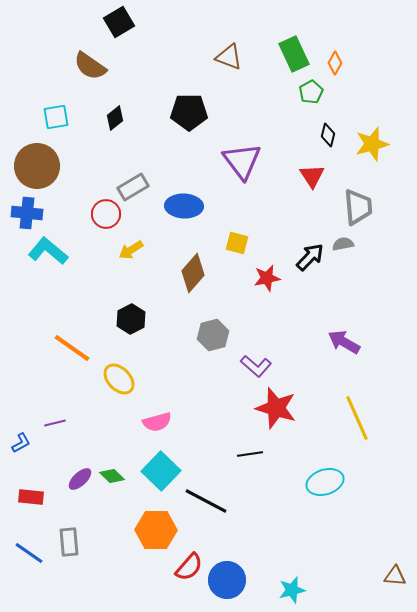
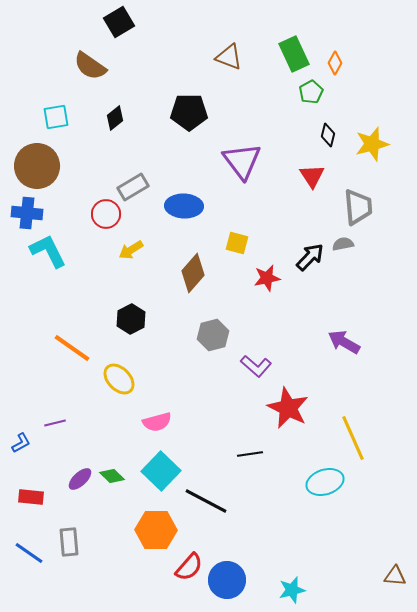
cyan L-shape at (48, 251): rotated 24 degrees clockwise
red star at (276, 408): moved 12 px right; rotated 9 degrees clockwise
yellow line at (357, 418): moved 4 px left, 20 px down
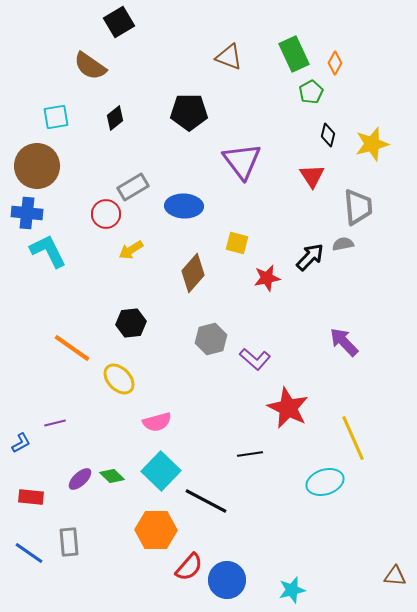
black hexagon at (131, 319): moved 4 px down; rotated 20 degrees clockwise
gray hexagon at (213, 335): moved 2 px left, 4 px down
purple arrow at (344, 342): rotated 16 degrees clockwise
purple L-shape at (256, 366): moved 1 px left, 7 px up
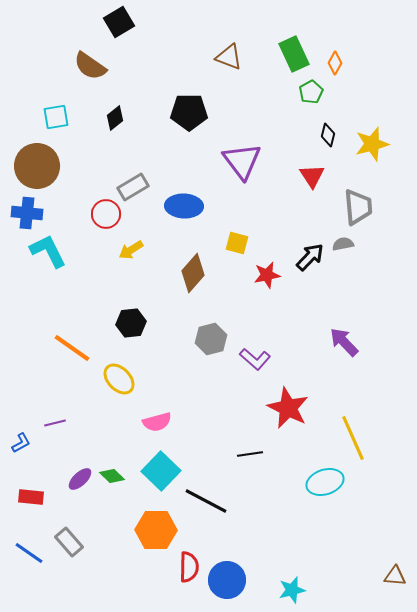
red star at (267, 278): moved 3 px up
gray rectangle at (69, 542): rotated 36 degrees counterclockwise
red semicircle at (189, 567): rotated 40 degrees counterclockwise
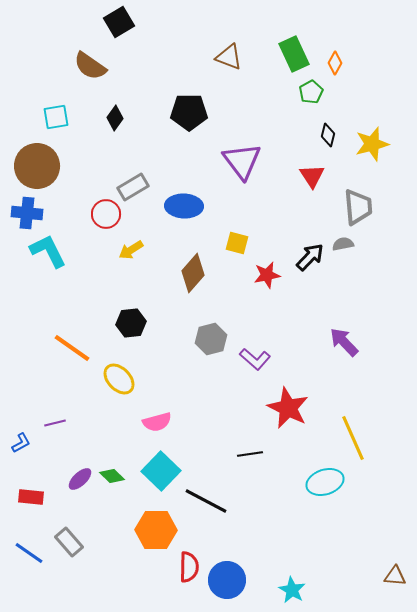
black diamond at (115, 118): rotated 15 degrees counterclockwise
cyan star at (292, 590): rotated 28 degrees counterclockwise
